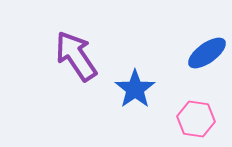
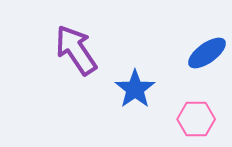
purple arrow: moved 6 px up
pink hexagon: rotated 9 degrees counterclockwise
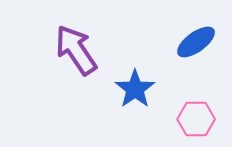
blue ellipse: moved 11 px left, 11 px up
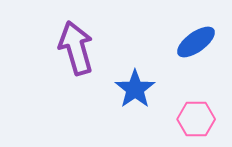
purple arrow: moved 2 px up; rotated 18 degrees clockwise
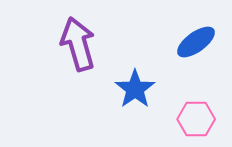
purple arrow: moved 2 px right, 4 px up
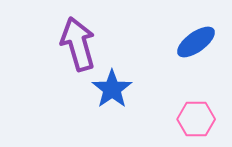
blue star: moved 23 px left
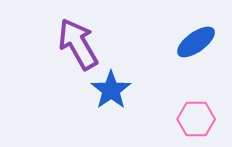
purple arrow: rotated 14 degrees counterclockwise
blue star: moved 1 px left, 1 px down
